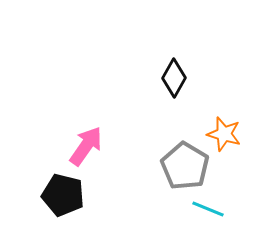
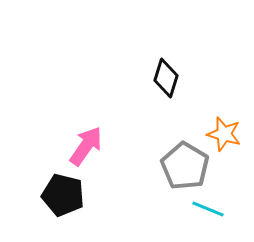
black diamond: moved 8 px left; rotated 12 degrees counterclockwise
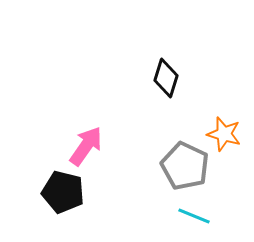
gray pentagon: rotated 6 degrees counterclockwise
black pentagon: moved 3 px up
cyan line: moved 14 px left, 7 px down
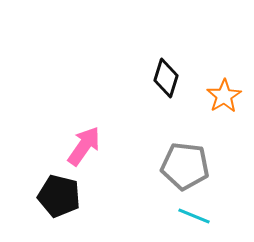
orange star: moved 38 px up; rotated 24 degrees clockwise
pink arrow: moved 2 px left
gray pentagon: rotated 18 degrees counterclockwise
black pentagon: moved 4 px left, 4 px down
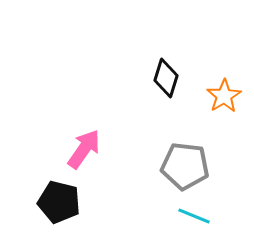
pink arrow: moved 3 px down
black pentagon: moved 6 px down
